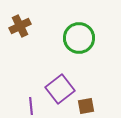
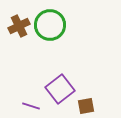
brown cross: moved 1 px left
green circle: moved 29 px left, 13 px up
purple line: rotated 66 degrees counterclockwise
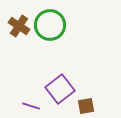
brown cross: rotated 30 degrees counterclockwise
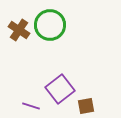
brown cross: moved 4 px down
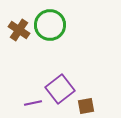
purple line: moved 2 px right, 3 px up; rotated 30 degrees counterclockwise
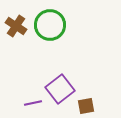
brown cross: moved 3 px left, 4 px up
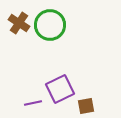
brown cross: moved 3 px right, 3 px up
purple square: rotated 12 degrees clockwise
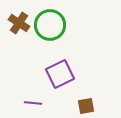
purple square: moved 15 px up
purple line: rotated 18 degrees clockwise
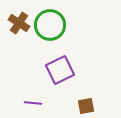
purple square: moved 4 px up
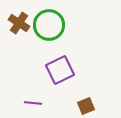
green circle: moved 1 px left
brown square: rotated 12 degrees counterclockwise
